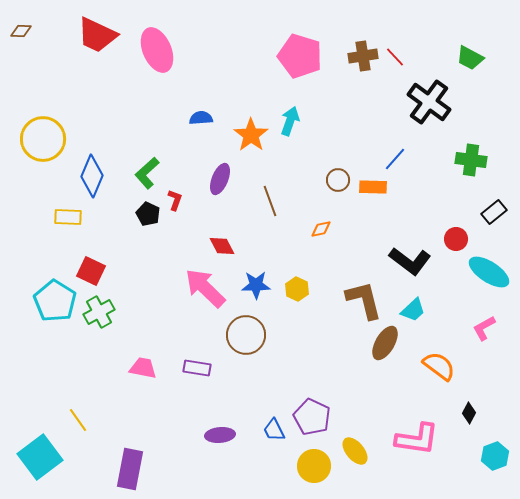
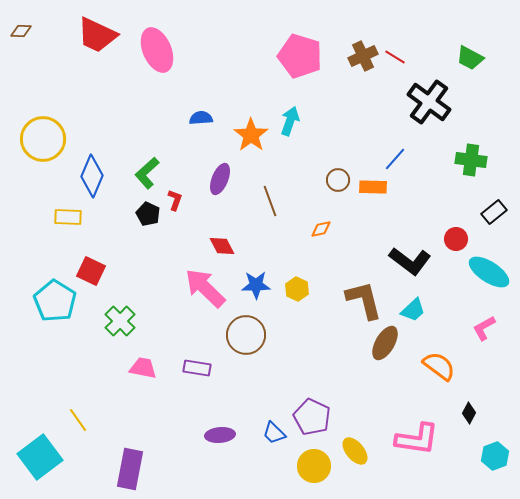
brown cross at (363, 56): rotated 16 degrees counterclockwise
red line at (395, 57): rotated 15 degrees counterclockwise
green cross at (99, 312): moved 21 px right, 9 px down; rotated 16 degrees counterclockwise
blue trapezoid at (274, 430): moved 3 px down; rotated 20 degrees counterclockwise
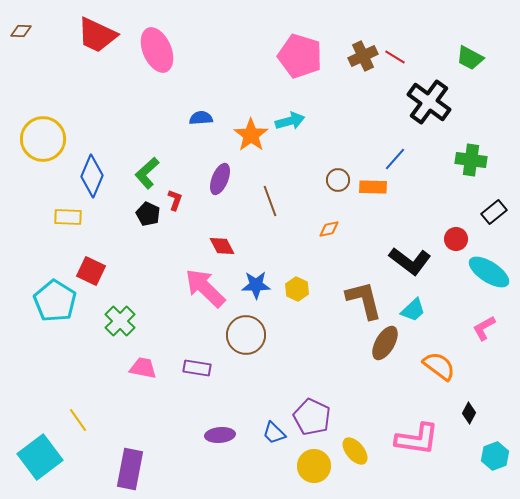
cyan arrow at (290, 121): rotated 56 degrees clockwise
orange diamond at (321, 229): moved 8 px right
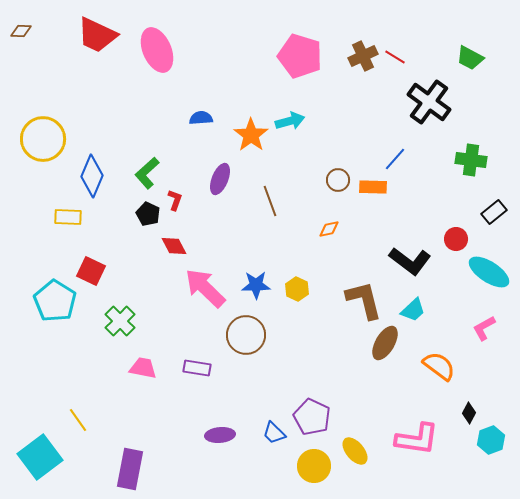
red diamond at (222, 246): moved 48 px left
cyan hexagon at (495, 456): moved 4 px left, 16 px up
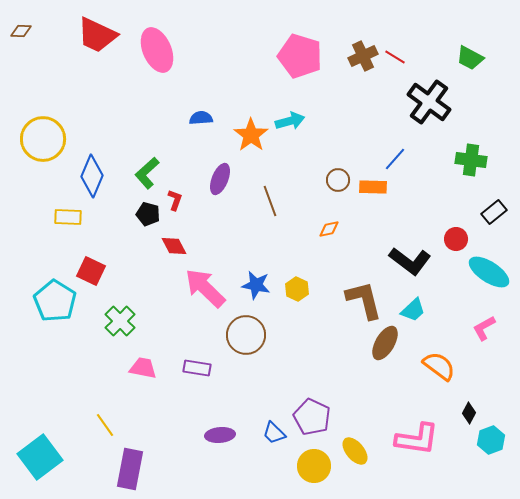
black pentagon at (148, 214): rotated 10 degrees counterclockwise
blue star at (256, 285): rotated 12 degrees clockwise
yellow line at (78, 420): moved 27 px right, 5 px down
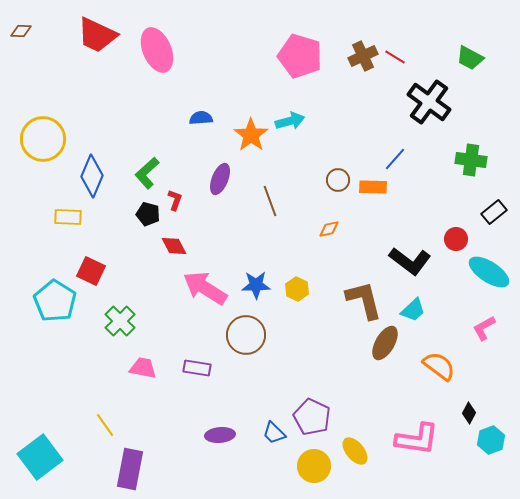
blue star at (256, 285): rotated 12 degrees counterclockwise
pink arrow at (205, 288): rotated 12 degrees counterclockwise
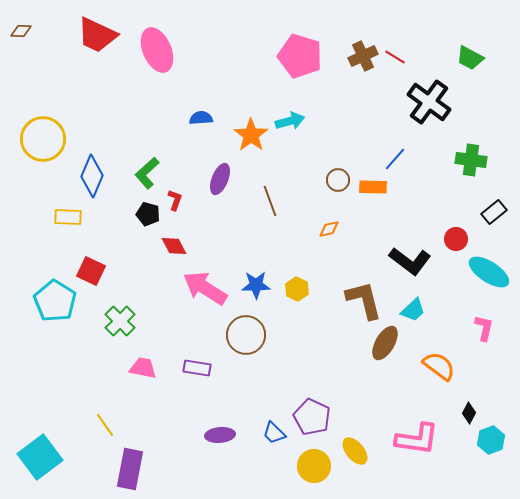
pink L-shape at (484, 328): rotated 132 degrees clockwise
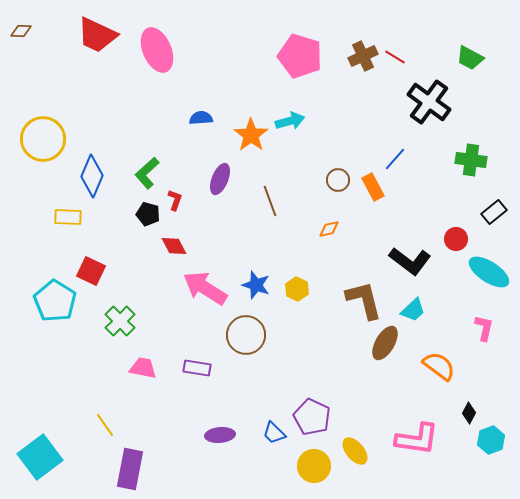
orange rectangle at (373, 187): rotated 60 degrees clockwise
blue star at (256, 285): rotated 20 degrees clockwise
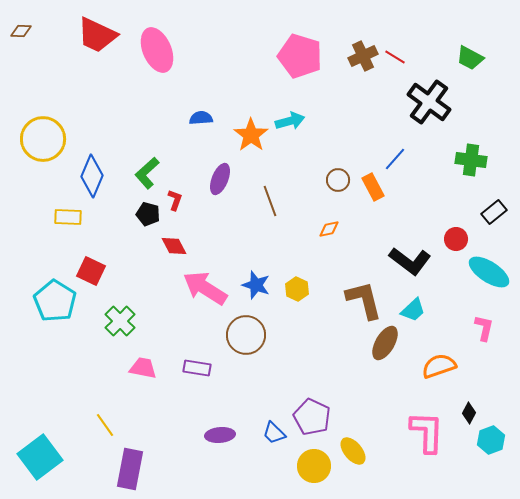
orange semicircle at (439, 366): rotated 56 degrees counterclockwise
pink L-shape at (417, 439): moved 10 px right, 7 px up; rotated 96 degrees counterclockwise
yellow ellipse at (355, 451): moved 2 px left
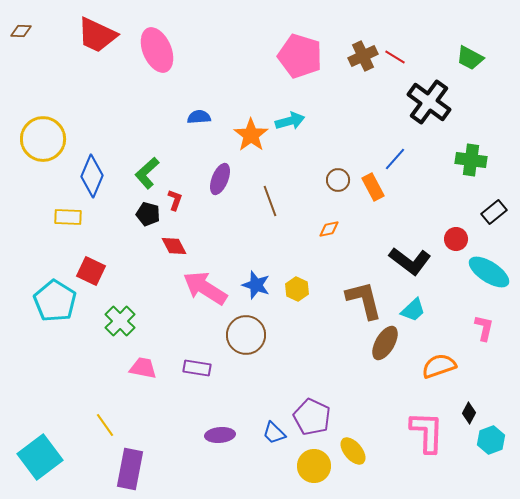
blue semicircle at (201, 118): moved 2 px left, 1 px up
